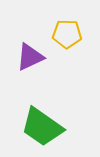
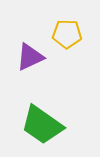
green trapezoid: moved 2 px up
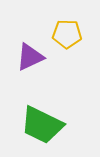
green trapezoid: rotated 9 degrees counterclockwise
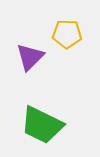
purple triangle: rotated 20 degrees counterclockwise
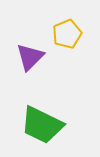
yellow pentagon: rotated 24 degrees counterclockwise
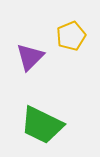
yellow pentagon: moved 4 px right, 2 px down
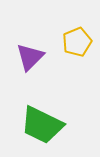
yellow pentagon: moved 6 px right, 6 px down
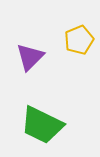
yellow pentagon: moved 2 px right, 2 px up
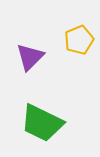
green trapezoid: moved 2 px up
